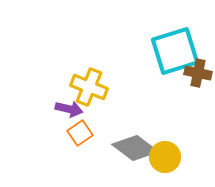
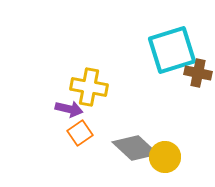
cyan square: moved 3 px left, 1 px up
yellow cross: rotated 12 degrees counterclockwise
gray diamond: rotated 6 degrees clockwise
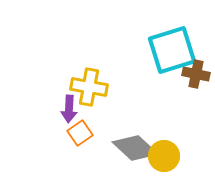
brown cross: moved 2 px left, 1 px down
purple arrow: rotated 80 degrees clockwise
yellow circle: moved 1 px left, 1 px up
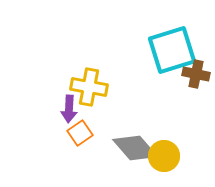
gray diamond: rotated 6 degrees clockwise
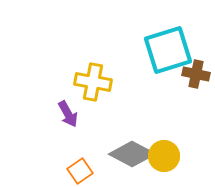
cyan square: moved 4 px left
yellow cross: moved 4 px right, 5 px up
purple arrow: moved 1 px left, 5 px down; rotated 32 degrees counterclockwise
orange square: moved 38 px down
gray diamond: moved 3 px left, 6 px down; rotated 21 degrees counterclockwise
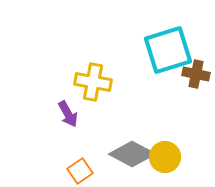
yellow circle: moved 1 px right, 1 px down
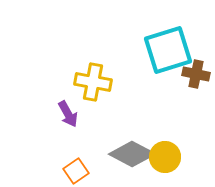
orange square: moved 4 px left
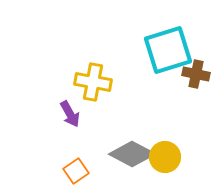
purple arrow: moved 2 px right
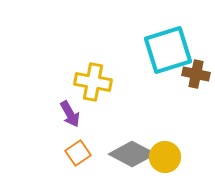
orange square: moved 2 px right, 18 px up
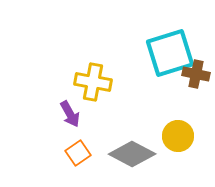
cyan square: moved 2 px right, 3 px down
yellow circle: moved 13 px right, 21 px up
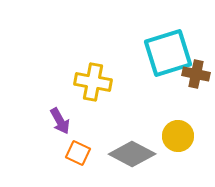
cyan square: moved 2 px left
purple arrow: moved 10 px left, 7 px down
orange square: rotated 30 degrees counterclockwise
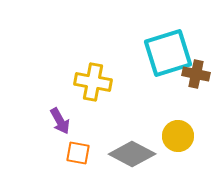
orange square: rotated 15 degrees counterclockwise
